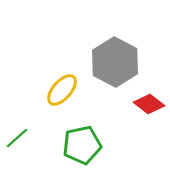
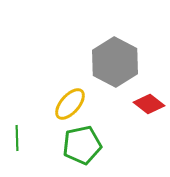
yellow ellipse: moved 8 px right, 14 px down
green line: rotated 50 degrees counterclockwise
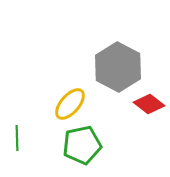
gray hexagon: moved 3 px right, 5 px down
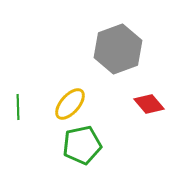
gray hexagon: moved 18 px up; rotated 12 degrees clockwise
red diamond: rotated 12 degrees clockwise
green line: moved 1 px right, 31 px up
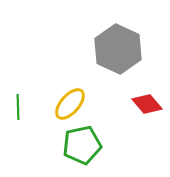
gray hexagon: rotated 15 degrees counterclockwise
red diamond: moved 2 px left
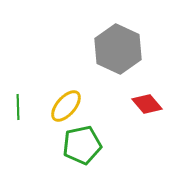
yellow ellipse: moved 4 px left, 2 px down
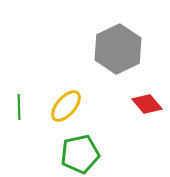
gray hexagon: rotated 9 degrees clockwise
green line: moved 1 px right
green pentagon: moved 2 px left, 9 px down
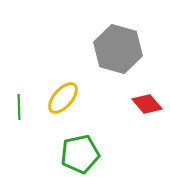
gray hexagon: rotated 18 degrees counterclockwise
yellow ellipse: moved 3 px left, 8 px up
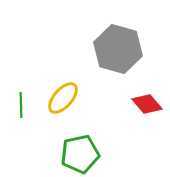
green line: moved 2 px right, 2 px up
